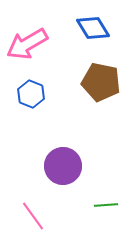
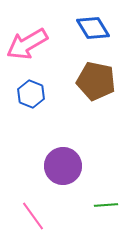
brown pentagon: moved 5 px left, 1 px up
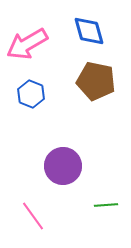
blue diamond: moved 4 px left, 3 px down; rotated 16 degrees clockwise
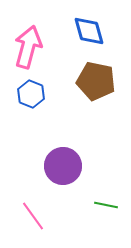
pink arrow: moved 1 px right, 3 px down; rotated 135 degrees clockwise
green line: rotated 15 degrees clockwise
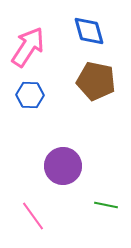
pink arrow: rotated 18 degrees clockwise
blue hexagon: moved 1 px left, 1 px down; rotated 20 degrees counterclockwise
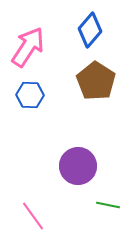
blue diamond: moved 1 px right, 1 px up; rotated 56 degrees clockwise
brown pentagon: rotated 21 degrees clockwise
purple circle: moved 15 px right
green line: moved 2 px right
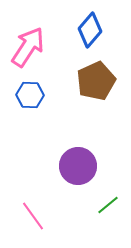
brown pentagon: rotated 15 degrees clockwise
green line: rotated 50 degrees counterclockwise
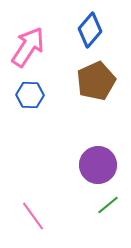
purple circle: moved 20 px right, 1 px up
